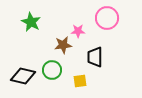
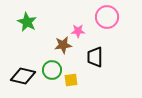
pink circle: moved 1 px up
green star: moved 4 px left
yellow square: moved 9 px left, 1 px up
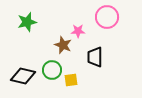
green star: rotated 30 degrees clockwise
brown star: rotated 30 degrees clockwise
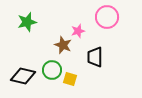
pink star: rotated 16 degrees counterclockwise
yellow square: moved 1 px left, 1 px up; rotated 24 degrees clockwise
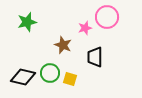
pink star: moved 7 px right, 3 px up
green circle: moved 2 px left, 3 px down
black diamond: moved 1 px down
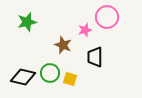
pink star: moved 2 px down
